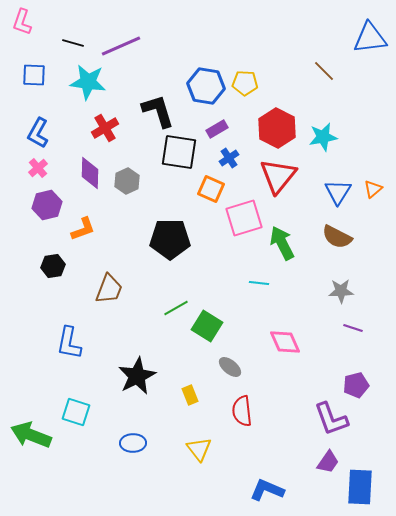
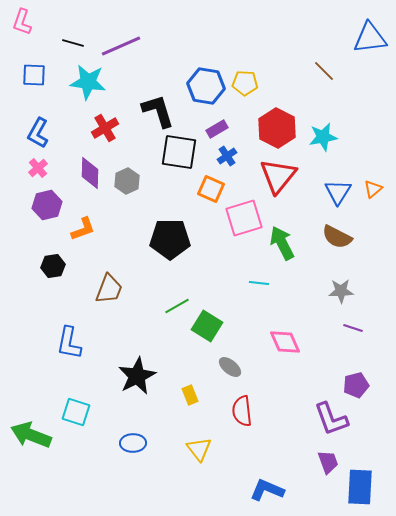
blue cross at (229, 158): moved 2 px left, 2 px up
green line at (176, 308): moved 1 px right, 2 px up
purple trapezoid at (328, 462): rotated 55 degrees counterclockwise
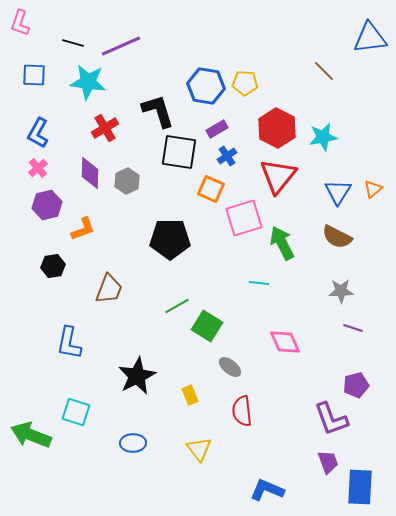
pink L-shape at (22, 22): moved 2 px left, 1 px down
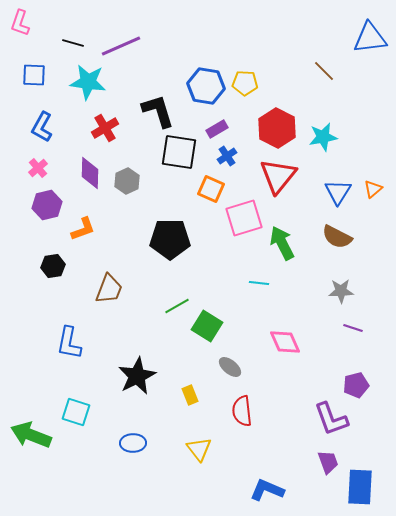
blue L-shape at (38, 133): moved 4 px right, 6 px up
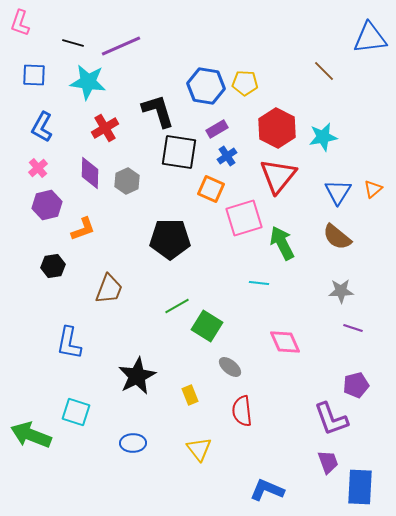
brown semicircle at (337, 237): rotated 12 degrees clockwise
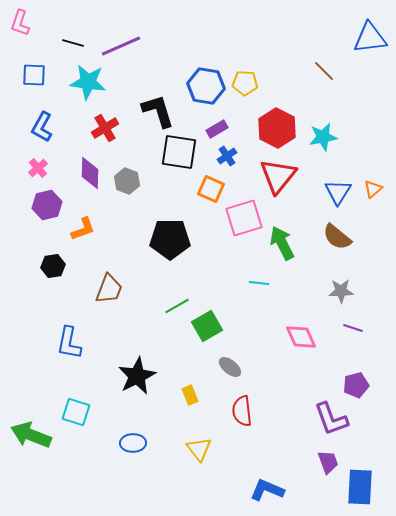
gray hexagon at (127, 181): rotated 15 degrees counterclockwise
green square at (207, 326): rotated 28 degrees clockwise
pink diamond at (285, 342): moved 16 px right, 5 px up
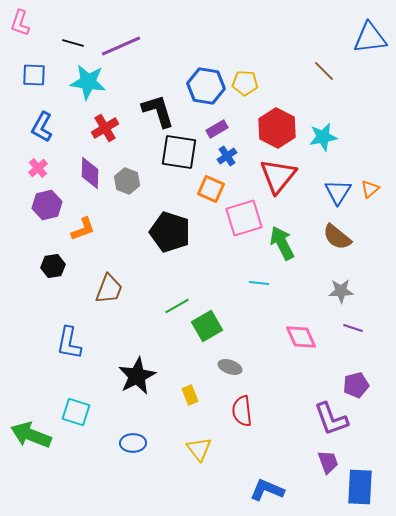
orange triangle at (373, 189): moved 3 px left
black pentagon at (170, 239): moved 7 px up; rotated 18 degrees clockwise
gray ellipse at (230, 367): rotated 20 degrees counterclockwise
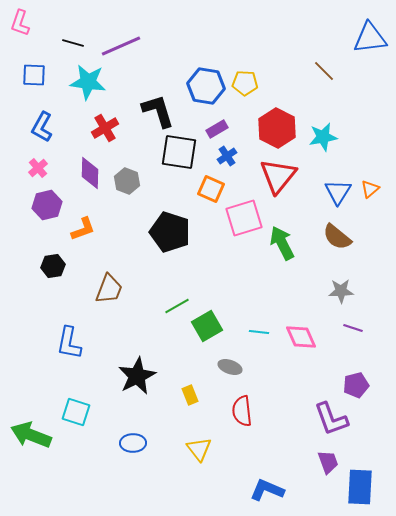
cyan line at (259, 283): moved 49 px down
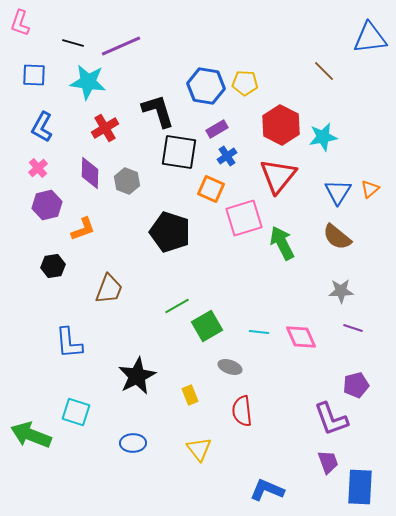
red hexagon at (277, 128): moved 4 px right, 3 px up
blue L-shape at (69, 343): rotated 16 degrees counterclockwise
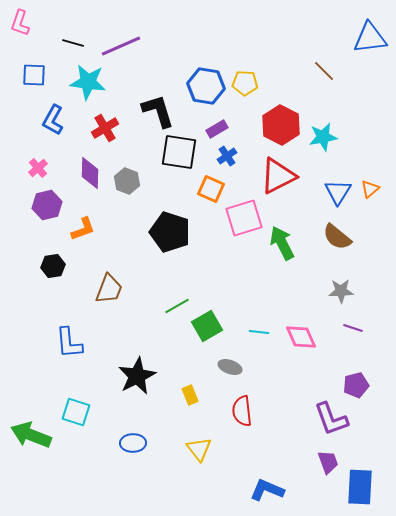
blue L-shape at (42, 127): moved 11 px right, 7 px up
red triangle at (278, 176): rotated 24 degrees clockwise
